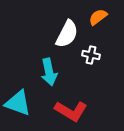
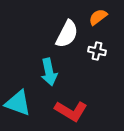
white cross: moved 6 px right, 4 px up
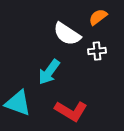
white semicircle: rotated 96 degrees clockwise
white cross: rotated 18 degrees counterclockwise
cyan arrow: rotated 48 degrees clockwise
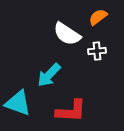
cyan arrow: moved 3 px down; rotated 8 degrees clockwise
red L-shape: rotated 28 degrees counterclockwise
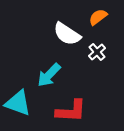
white cross: moved 1 px down; rotated 36 degrees counterclockwise
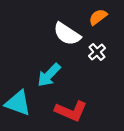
red L-shape: rotated 20 degrees clockwise
